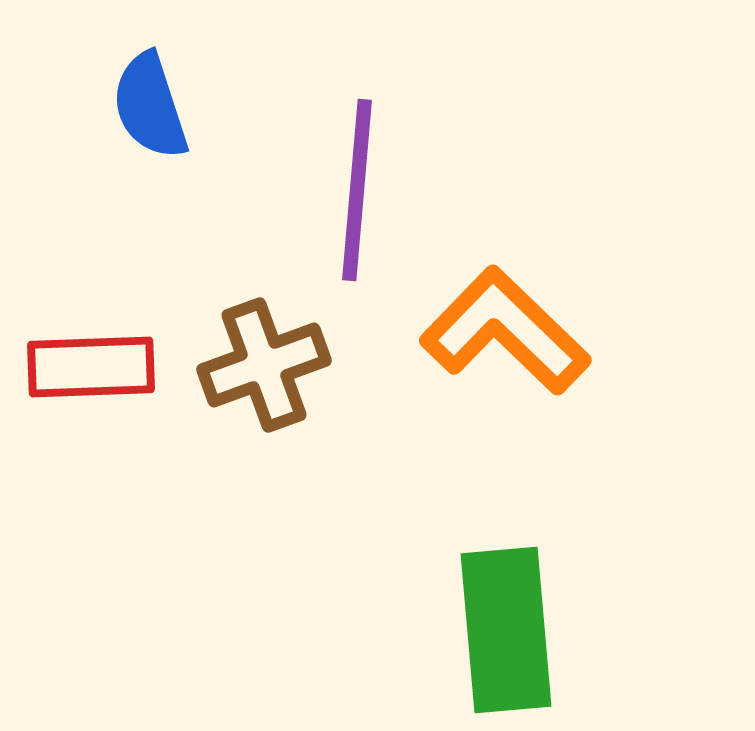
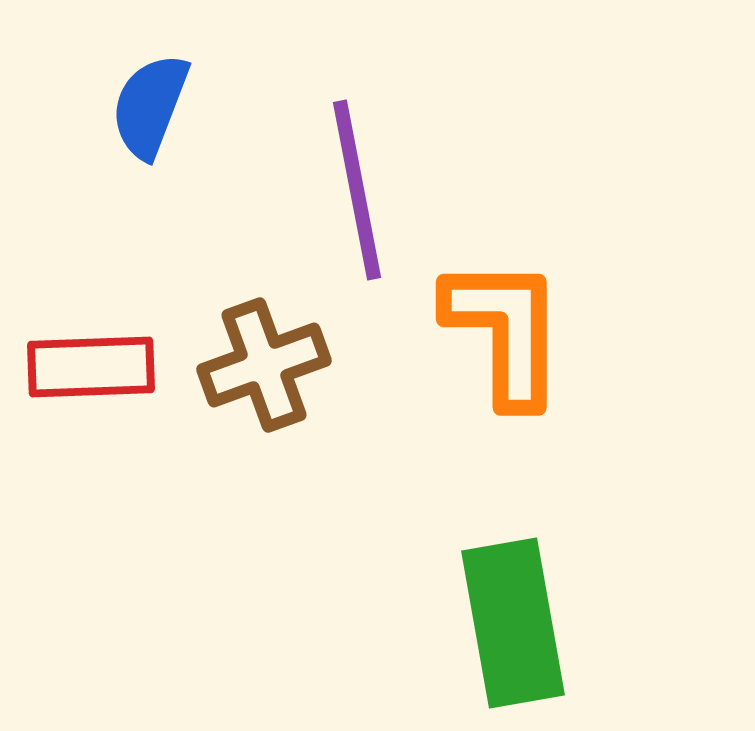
blue semicircle: rotated 39 degrees clockwise
purple line: rotated 16 degrees counterclockwise
orange L-shape: rotated 46 degrees clockwise
green rectangle: moved 7 px right, 7 px up; rotated 5 degrees counterclockwise
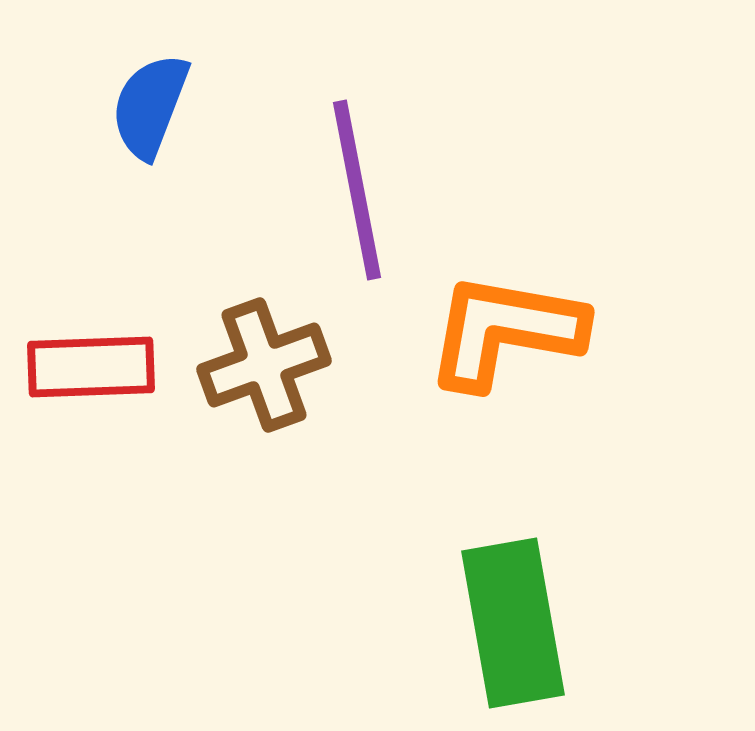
orange L-shape: rotated 80 degrees counterclockwise
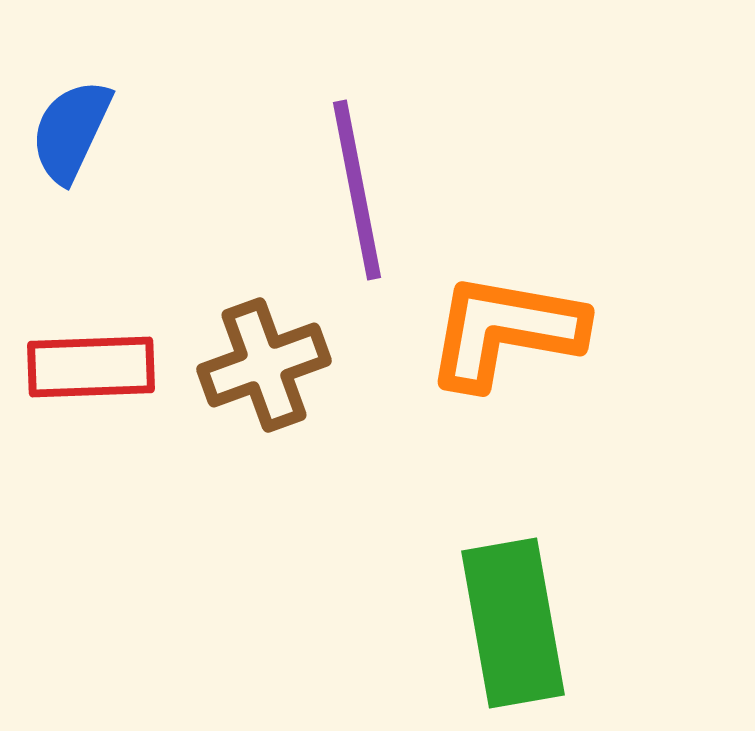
blue semicircle: moved 79 px left, 25 px down; rotated 4 degrees clockwise
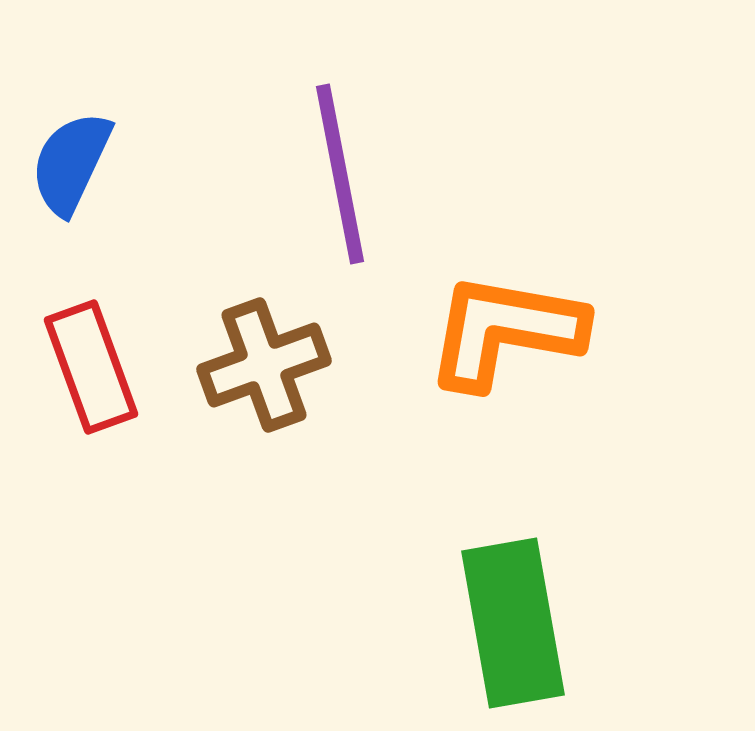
blue semicircle: moved 32 px down
purple line: moved 17 px left, 16 px up
red rectangle: rotated 72 degrees clockwise
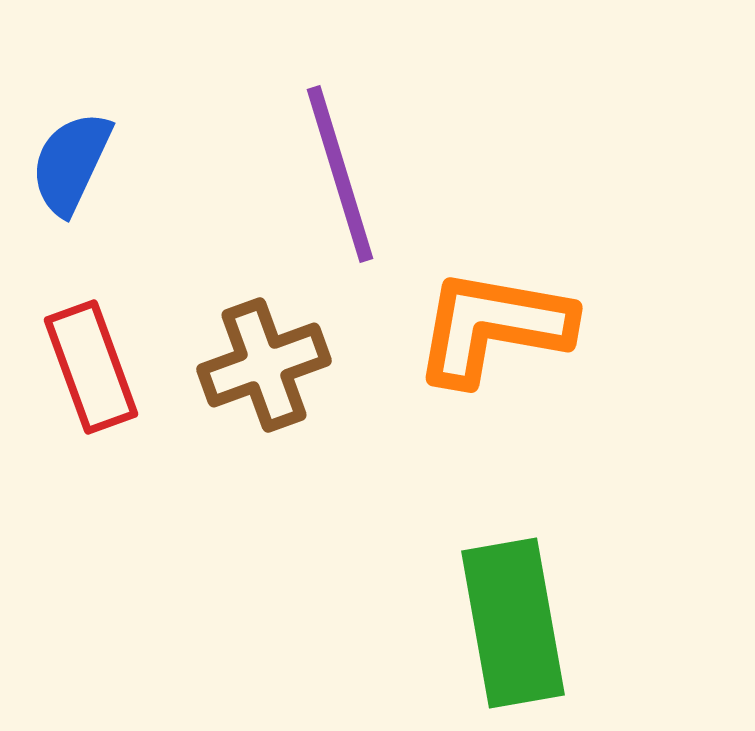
purple line: rotated 6 degrees counterclockwise
orange L-shape: moved 12 px left, 4 px up
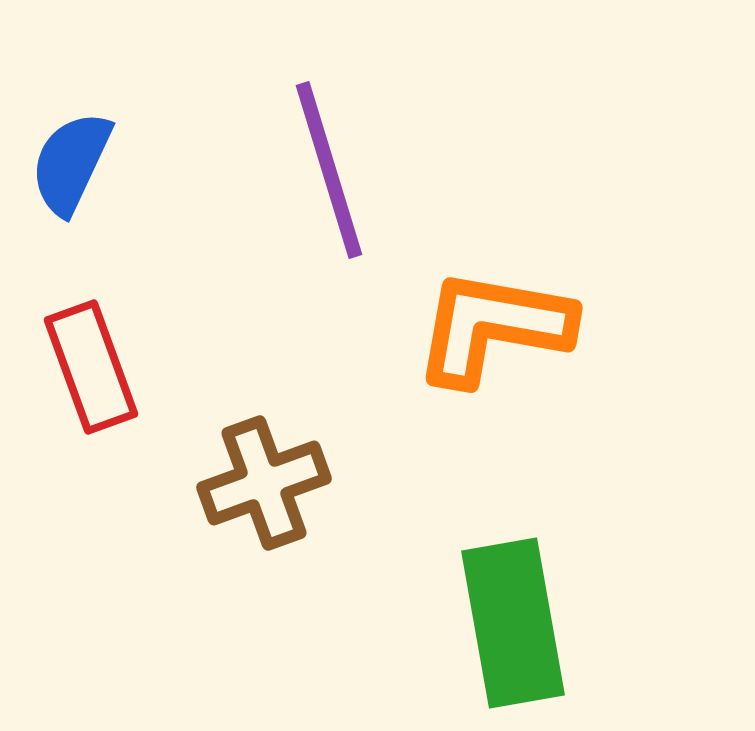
purple line: moved 11 px left, 4 px up
brown cross: moved 118 px down
